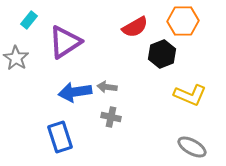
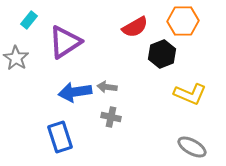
yellow L-shape: moved 1 px up
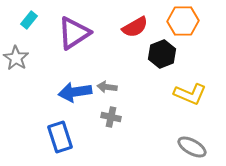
purple triangle: moved 9 px right, 9 px up
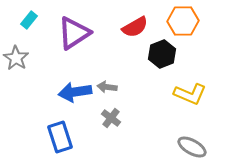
gray cross: moved 1 px down; rotated 24 degrees clockwise
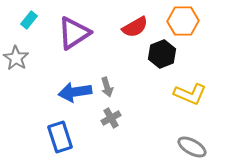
gray arrow: rotated 114 degrees counterclockwise
gray cross: rotated 24 degrees clockwise
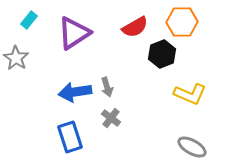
orange hexagon: moved 1 px left, 1 px down
gray cross: rotated 24 degrees counterclockwise
blue rectangle: moved 10 px right
